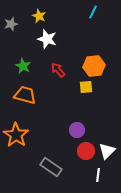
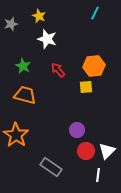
cyan line: moved 2 px right, 1 px down
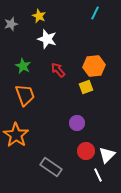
yellow square: rotated 16 degrees counterclockwise
orange trapezoid: rotated 55 degrees clockwise
purple circle: moved 7 px up
white triangle: moved 4 px down
white line: rotated 32 degrees counterclockwise
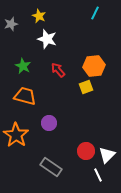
orange trapezoid: moved 1 px down; rotated 55 degrees counterclockwise
purple circle: moved 28 px left
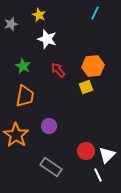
yellow star: moved 1 px up
orange hexagon: moved 1 px left
orange trapezoid: rotated 85 degrees clockwise
purple circle: moved 3 px down
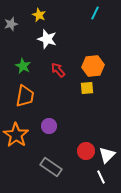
yellow square: moved 1 px right, 1 px down; rotated 16 degrees clockwise
white line: moved 3 px right, 2 px down
